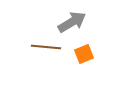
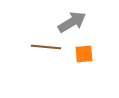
orange square: rotated 18 degrees clockwise
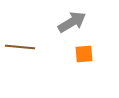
brown line: moved 26 px left
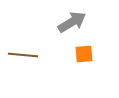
brown line: moved 3 px right, 8 px down
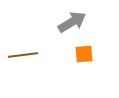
brown line: rotated 12 degrees counterclockwise
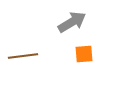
brown line: moved 1 px down
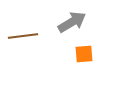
brown line: moved 20 px up
